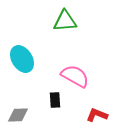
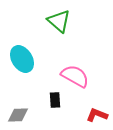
green triangle: moved 6 px left; rotated 45 degrees clockwise
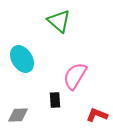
pink semicircle: rotated 88 degrees counterclockwise
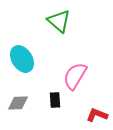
gray diamond: moved 12 px up
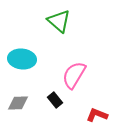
cyan ellipse: rotated 52 degrees counterclockwise
pink semicircle: moved 1 px left, 1 px up
black rectangle: rotated 35 degrees counterclockwise
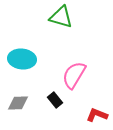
green triangle: moved 2 px right, 4 px up; rotated 25 degrees counterclockwise
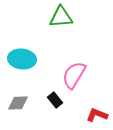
green triangle: rotated 20 degrees counterclockwise
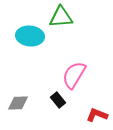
cyan ellipse: moved 8 px right, 23 px up
black rectangle: moved 3 px right
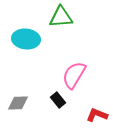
cyan ellipse: moved 4 px left, 3 px down
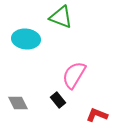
green triangle: rotated 25 degrees clockwise
gray diamond: rotated 65 degrees clockwise
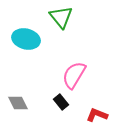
green triangle: rotated 30 degrees clockwise
cyan ellipse: rotated 8 degrees clockwise
black rectangle: moved 3 px right, 2 px down
